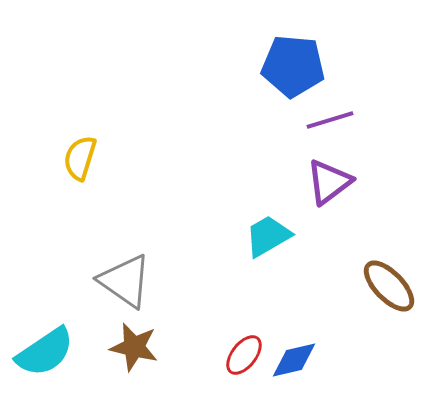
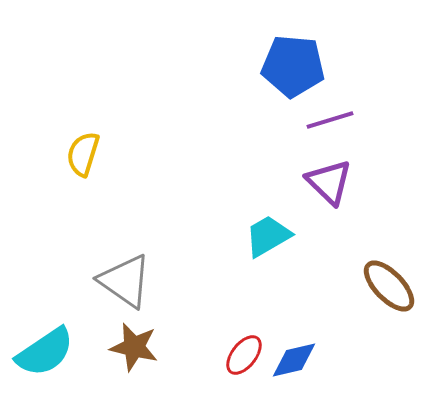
yellow semicircle: moved 3 px right, 4 px up
purple triangle: rotated 39 degrees counterclockwise
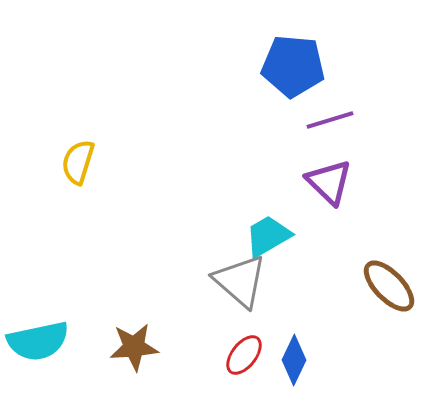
yellow semicircle: moved 5 px left, 8 px down
gray triangle: moved 115 px right; rotated 6 degrees clockwise
brown star: rotated 18 degrees counterclockwise
cyan semicircle: moved 7 px left, 11 px up; rotated 22 degrees clockwise
blue diamond: rotated 51 degrees counterclockwise
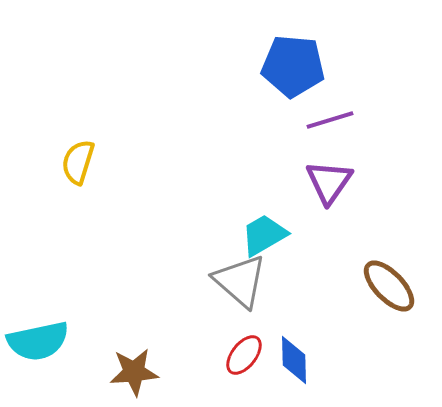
purple triangle: rotated 21 degrees clockwise
cyan trapezoid: moved 4 px left, 1 px up
brown star: moved 25 px down
blue diamond: rotated 27 degrees counterclockwise
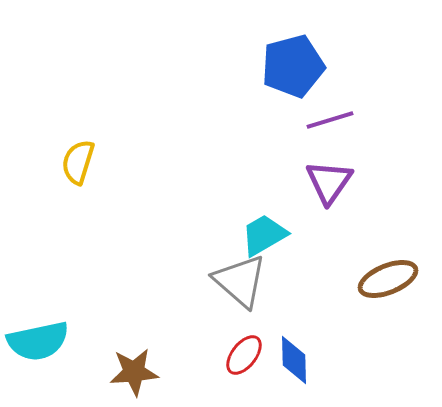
blue pentagon: rotated 20 degrees counterclockwise
brown ellipse: moved 1 px left, 7 px up; rotated 68 degrees counterclockwise
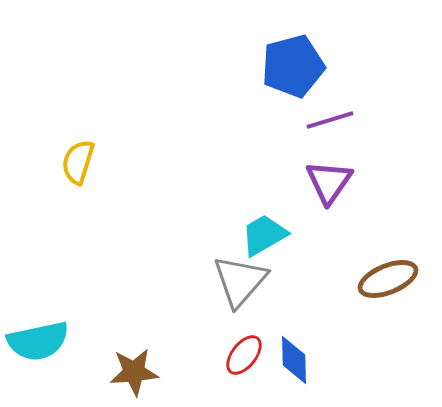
gray triangle: rotated 30 degrees clockwise
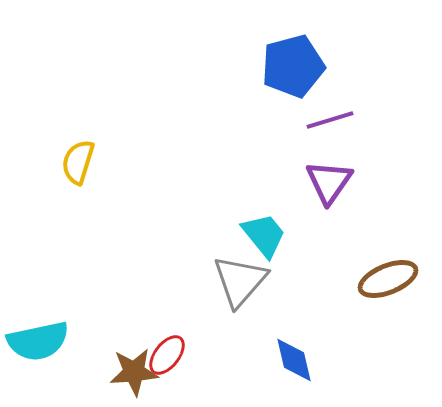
cyan trapezoid: rotated 81 degrees clockwise
red ellipse: moved 77 px left
blue diamond: rotated 12 degrees counterclockwise
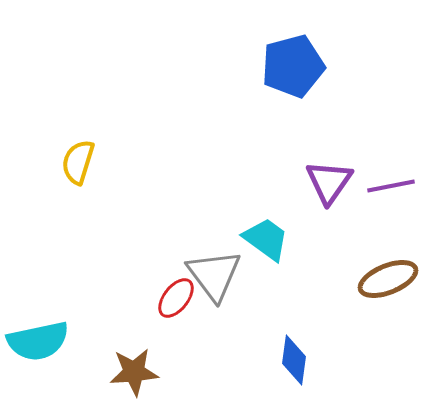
purple line: moved 61 px right, 66 px down; rotated 6 degrees clockwise
cyan trapezoid: moved 2 px right, 4 px down; rotated 15 degrees counterclockwise
gray triangle: moved 26 px left, 6 px up; rotated 18 degrees counterclockwise
red ellipse: moved 9 px right, 57 px up
blue diamond: rotated 21 degrees clockwise
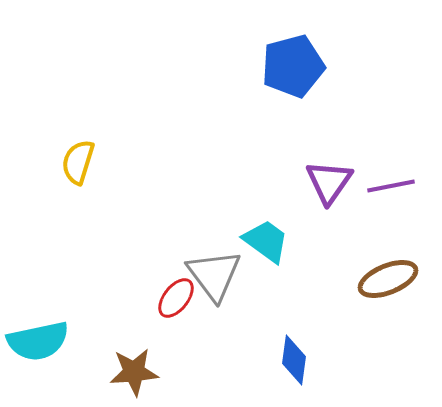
cyan trapezoid: moved 2 px down
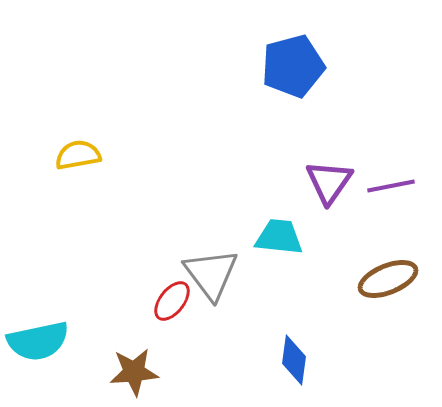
yellow semicircle: moved 7 px up; rotated 63 degrees clockwise
cyan trapezoid: moved 13 px right, 4 px up; rotated 30 degrees counterclockwise
gray triangle: moved 3 px left, 1 px up
red ellipse: moved 4 px left, 3 px down
